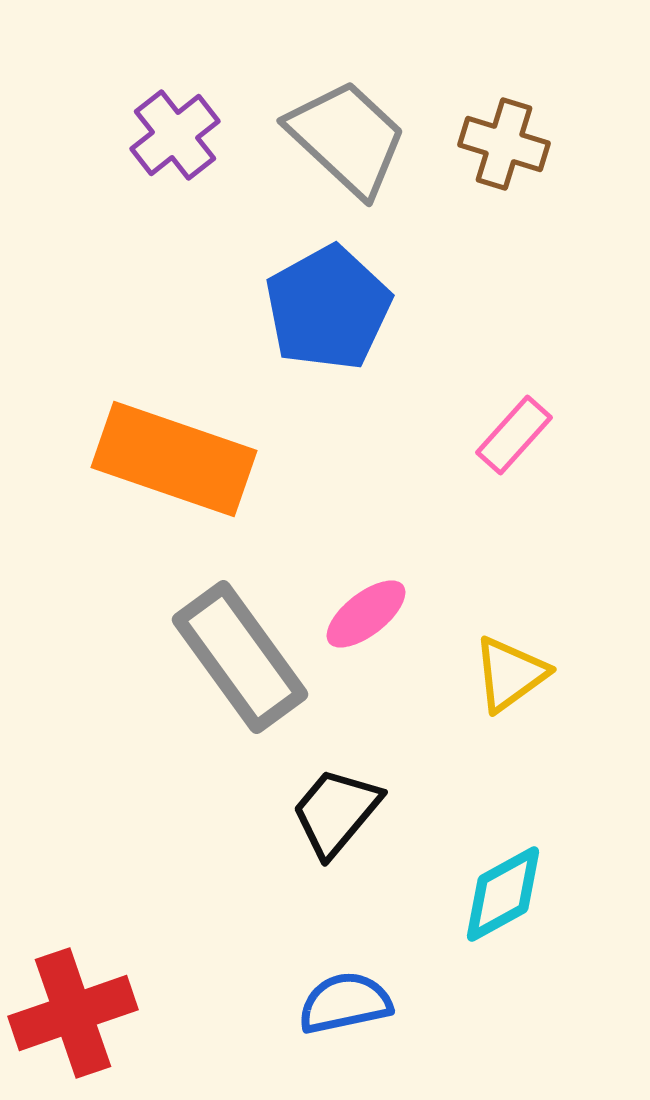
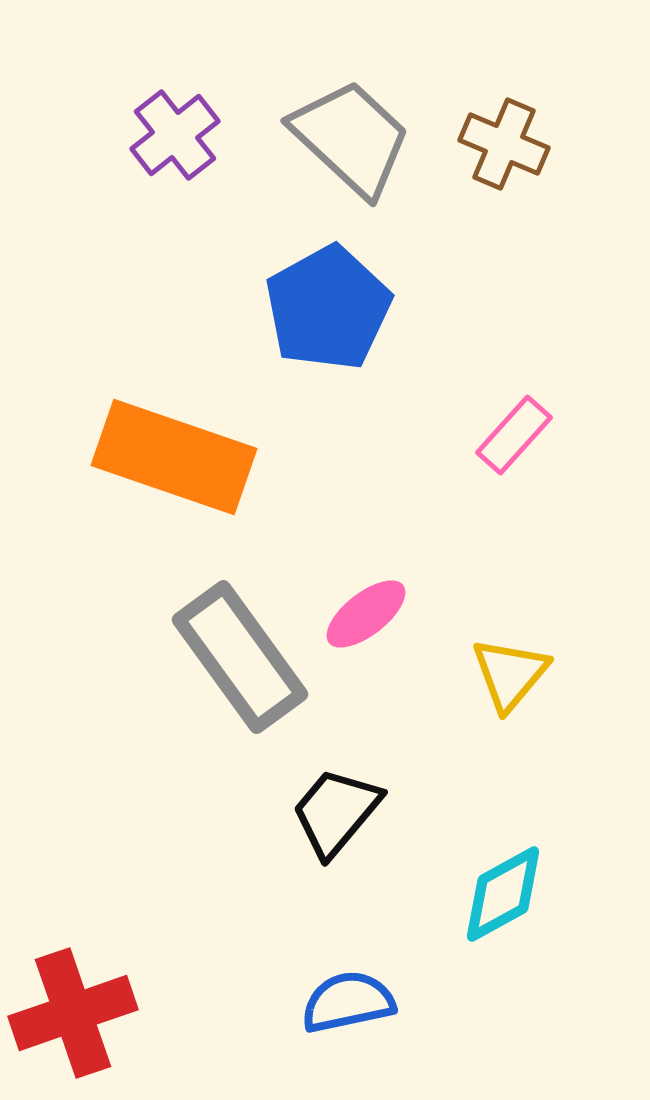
gray trapezoid: moved 4 px right
brown cross: rotated 6 degrees clockwise
orange rectangle: moved 2 px up
yellow triangle: rotated 14 degrees counterclockwise
blue semicircle: moved 3 px right, 1 px up
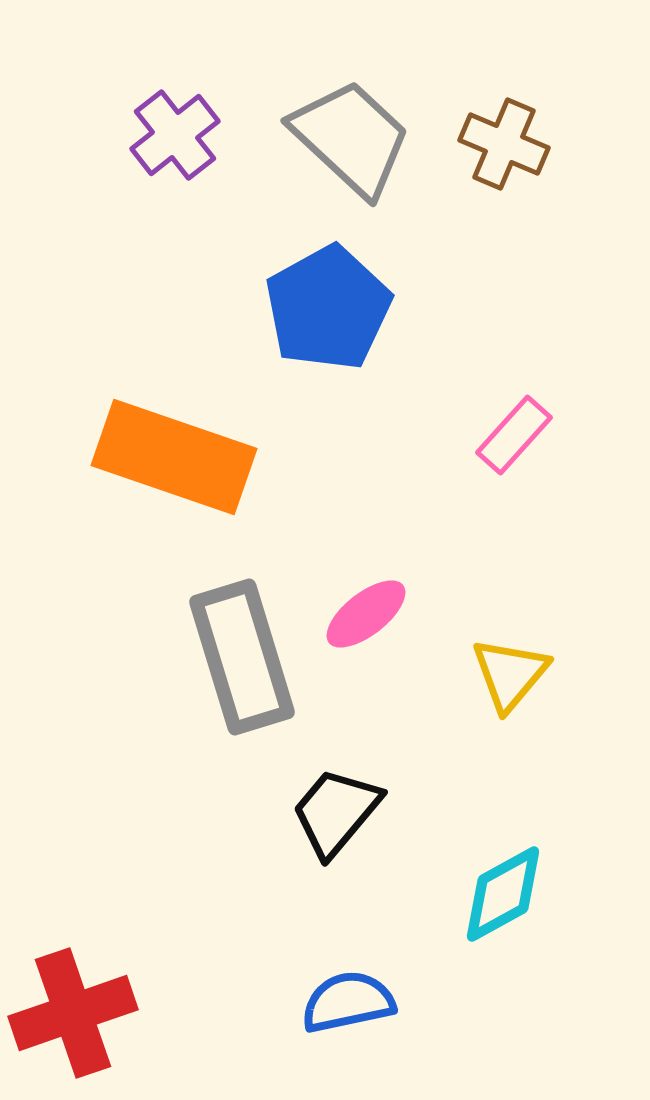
gray rectangle: moved 2 px right; rotated 19 degrees clockwise
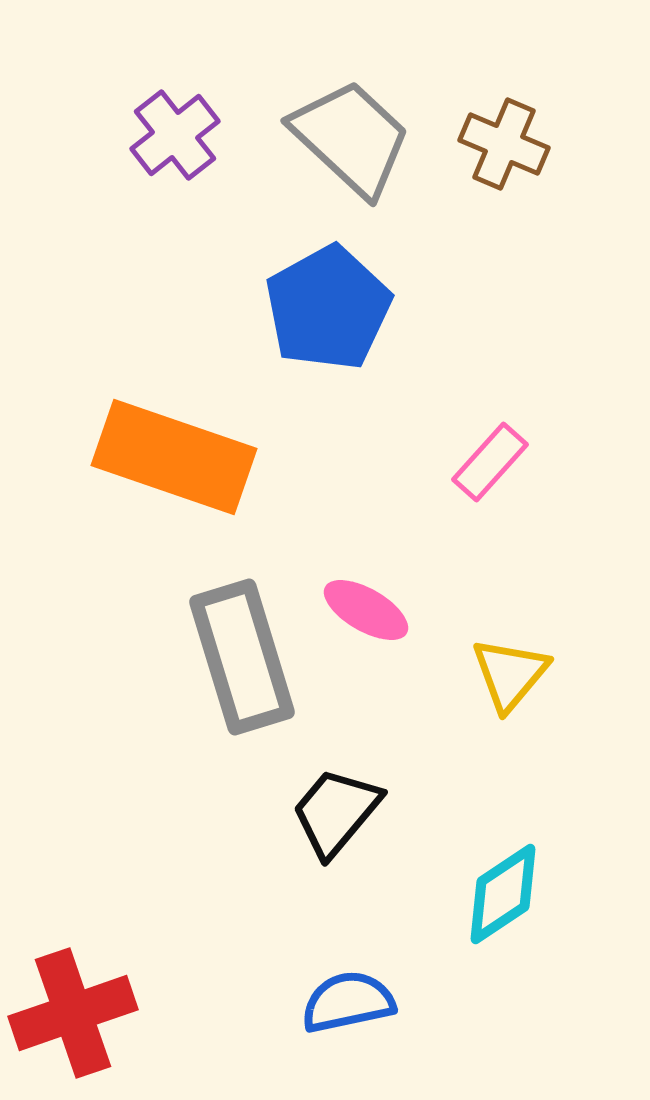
pink rectangle: moved 24 px left, 27 px down
pink ellipse: moved 4 px up; rotated 68 degrees clockwise
cyan diamond: rotated 5 degrees counterclockwise
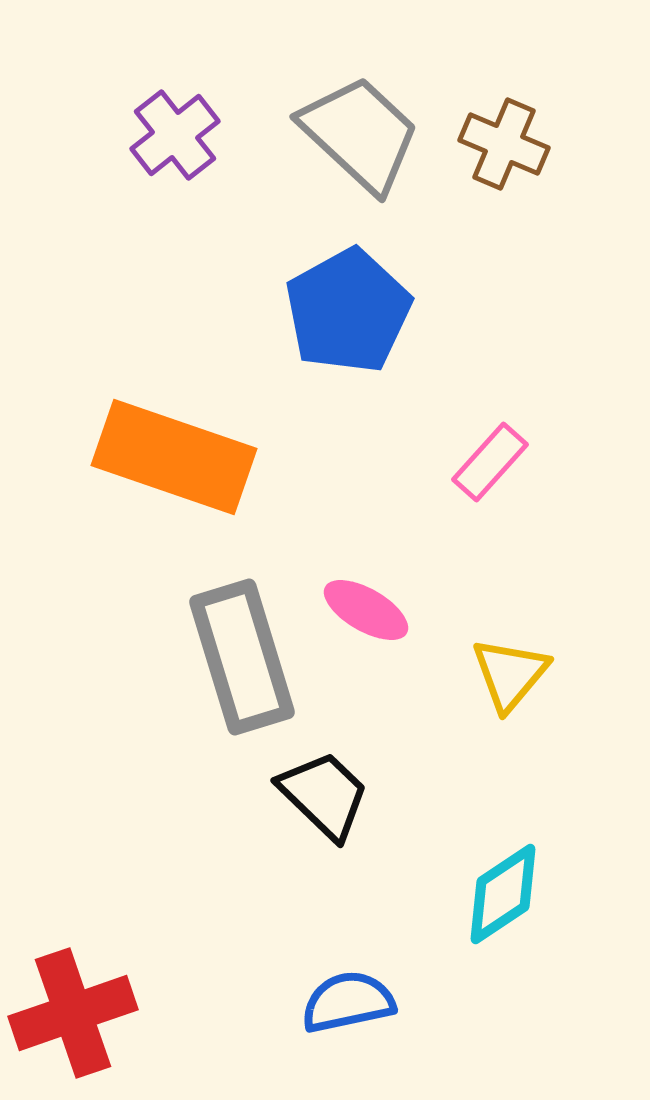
gray trapezoid: moved 9 px right, 4 px up
blue pentagon: moved 20 px right, 3 px down
black trapezoid: moved 12 px left, 17 px up; rotated 94 degrees clockwise
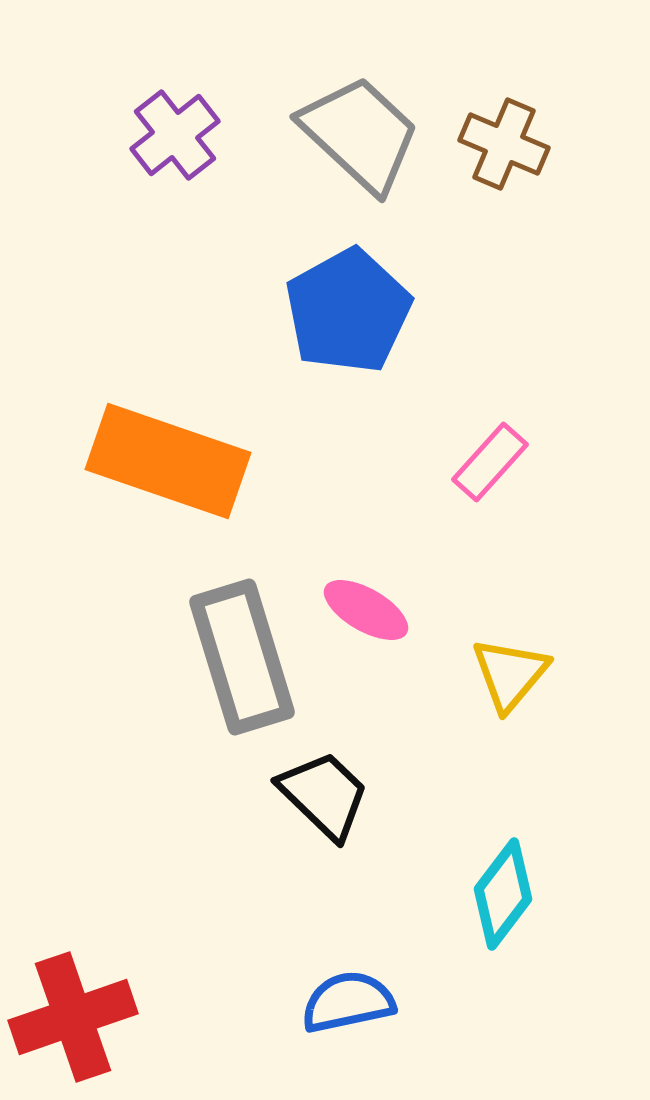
orange rectangle: moved 6 px left, 4 px down
cyan diamond: rotated 19 degrees counterclockwise
red cross: moved 4 px down
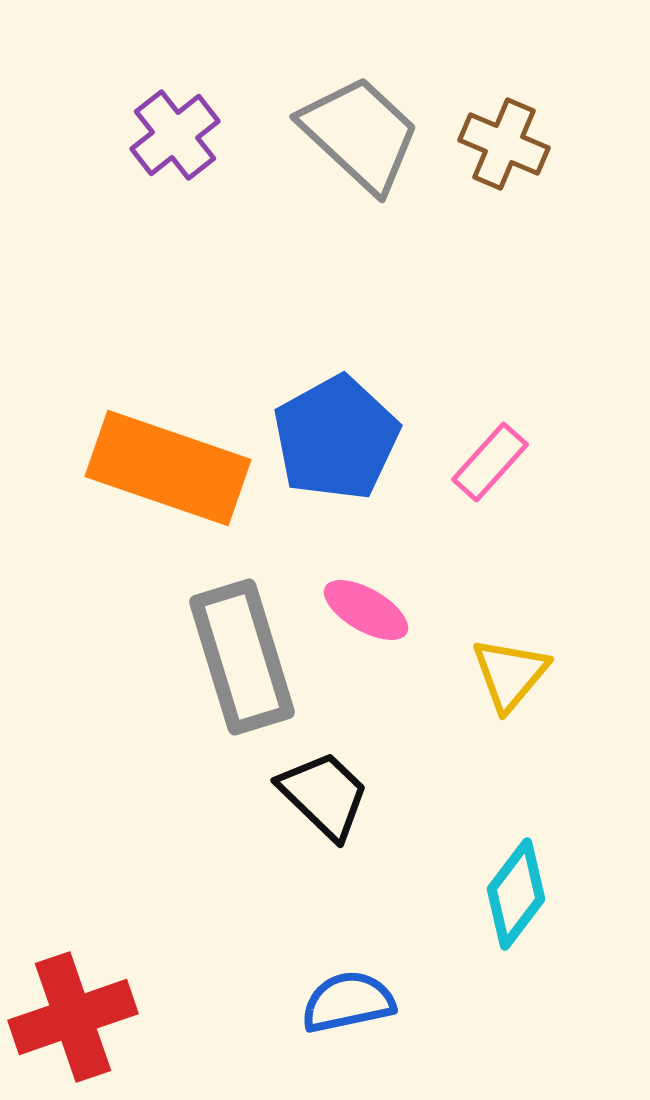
blue pentagon: moved 12 px left, 127 px down
orange rectangle: moved 7 px down
cyan diamond: moved 13 px right
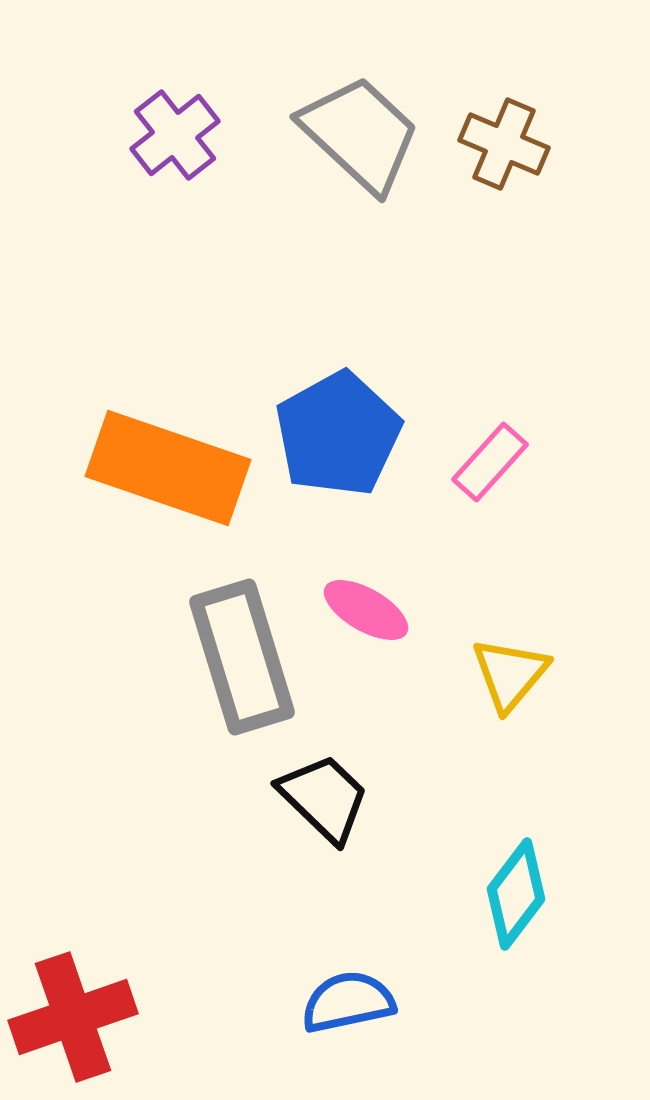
blue pentagon: moved 2 px right, 4 px up
black trapezoid: moved 3 px down
